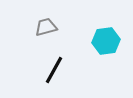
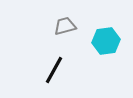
gray trapezoid: moved 19 px right, 1 px up
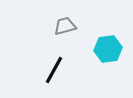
cyan hexagon: moved 2 px right, 8 px down
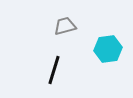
black line: rotated 12 degrees counterclockwise
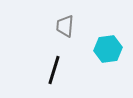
gray trapezoid: rotated 70 degrees counterclockwise
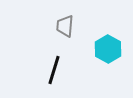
cyan hexagon: rotated 24 degrees counterclockwise
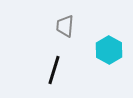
cyan hexagon: moved 1 px right, 1 px down
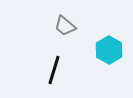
gray trapezoid: rotated 55 degrees counterclockwise
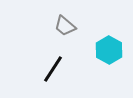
black line: moved 1 px left, 1 px up; rotated 16 degrees clockwise
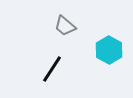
black line: moved 1 px left
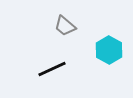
black line: rotated 32 degrees clockwise
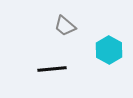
black line: rotated 20 degrees clockwise
